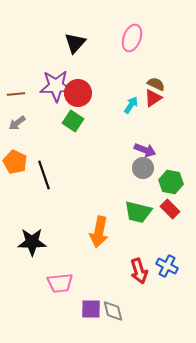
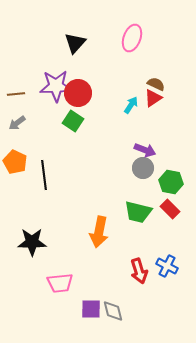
black line: rotated 12 degrees clockwise
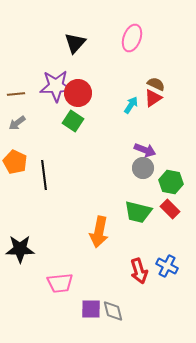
black star: moved 12 px left, 7 px down
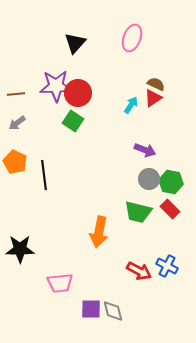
gray circle: moved 6 px right, 11 px down
red arrow: rotated 45 degrees counterclockwise
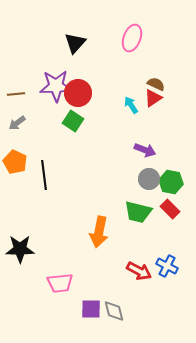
cyan arrow: rotated 66 degrees counterclockwise
gray diamond: moved 1 px right
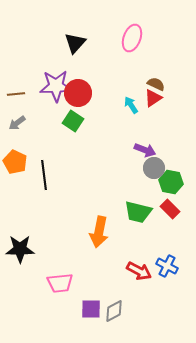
gray circle: moved 5 px right, 11 px up
gray diamond: rotated 75 degrees clockwise
